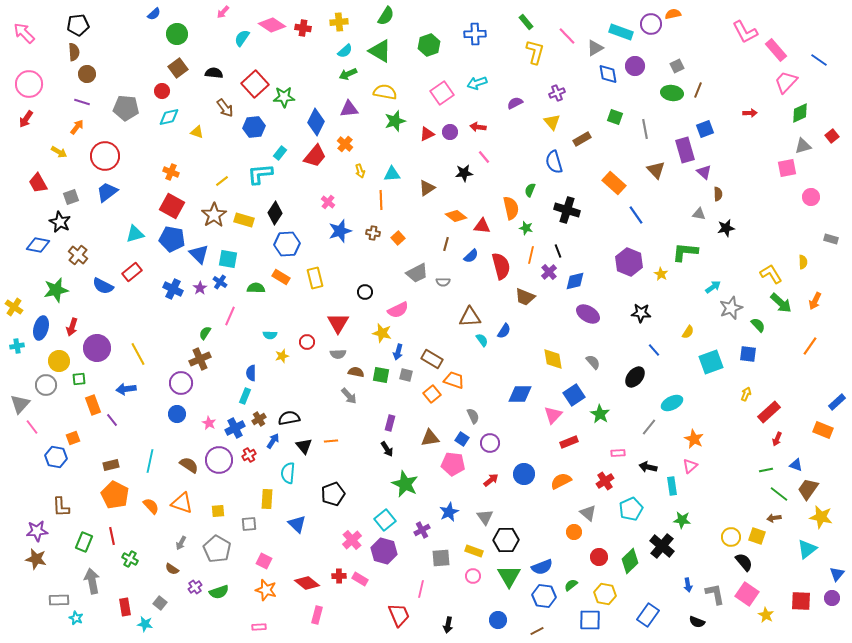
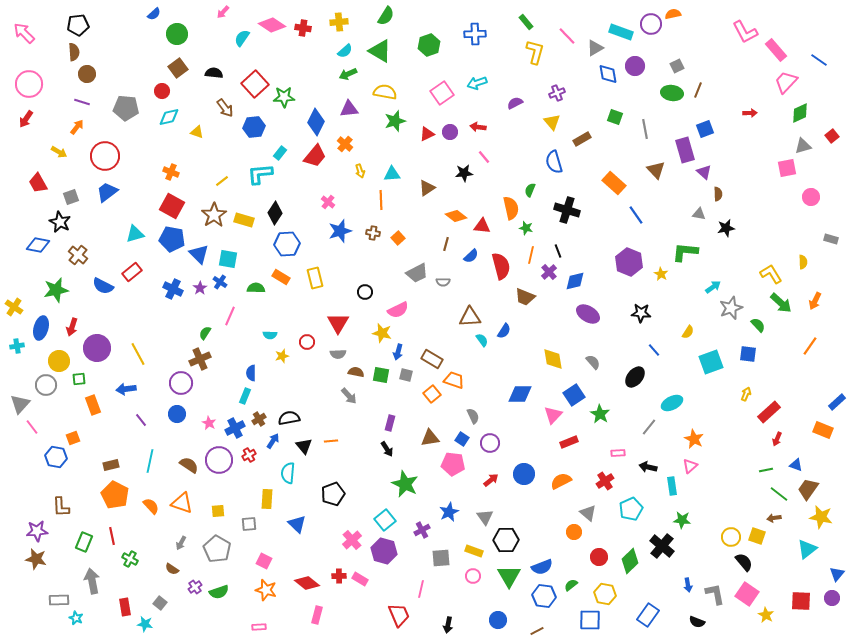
purple line at (112, 420): moved 29 px right
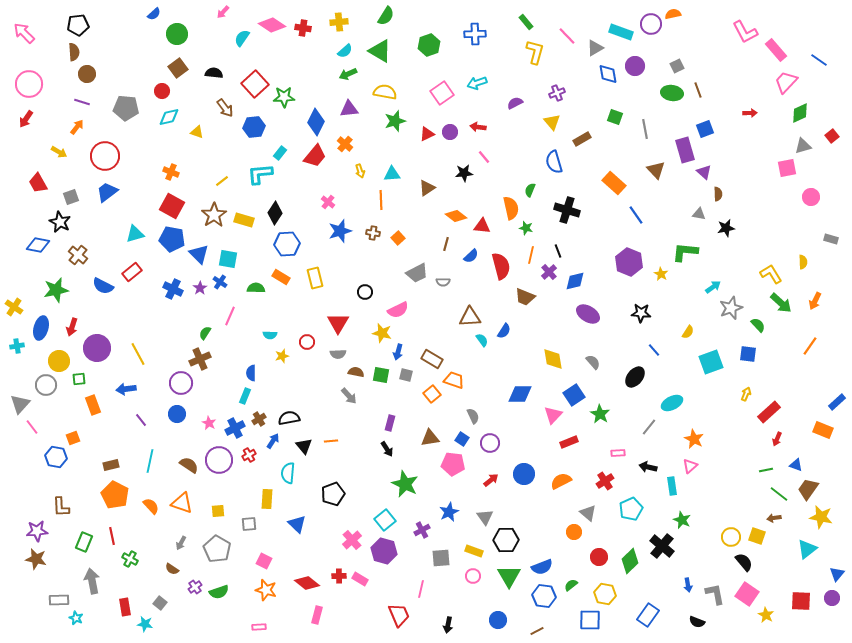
brown line at (698, 90): rotated 42 degrees counterclockwise
green star at (682, 520): rotated 18 degrees clockwise
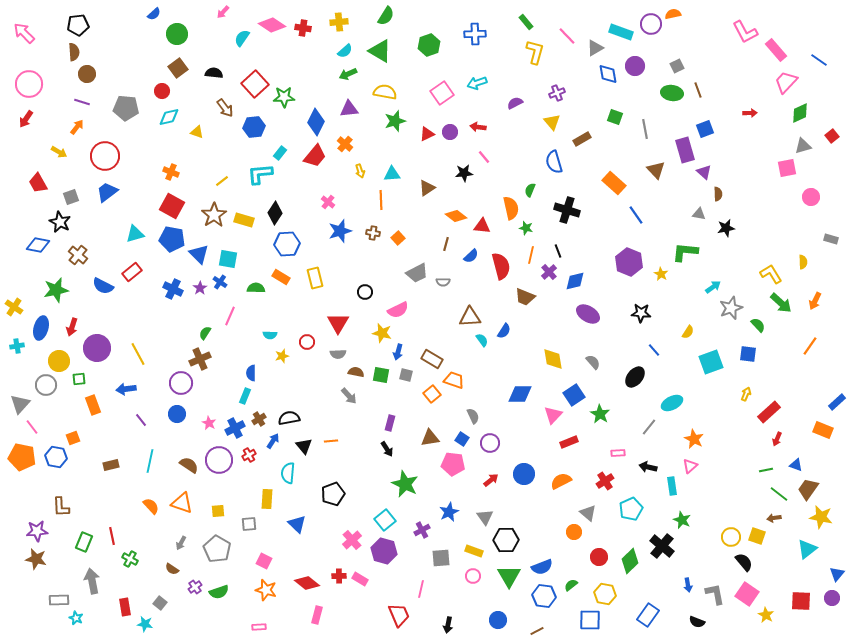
orange pentagon at (115, 495): moved 93 px left, 38 px up; rotated 16 degrees counterclockwise
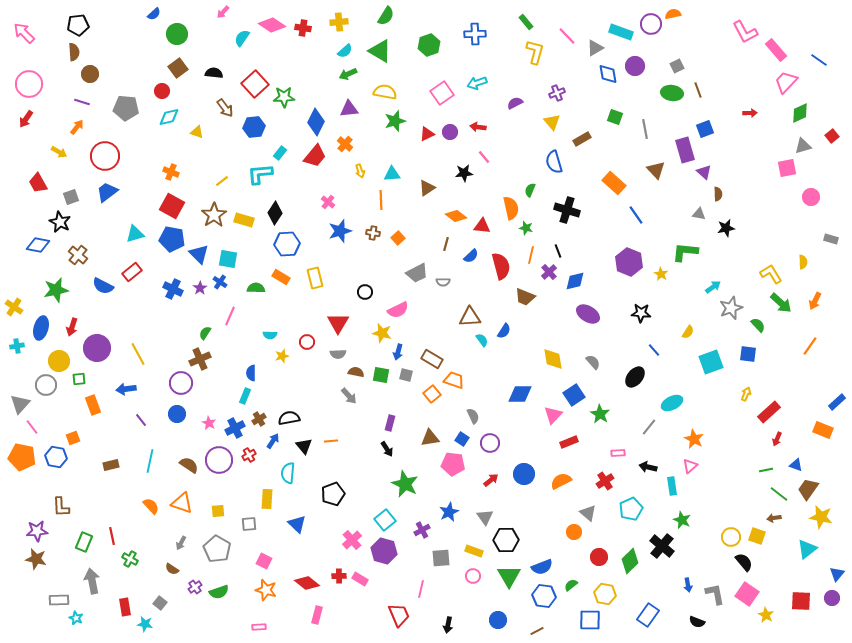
brown circle at (87, 74): moved 3 px right
